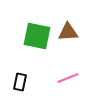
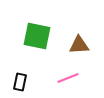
brown triangle: moved 11 px right, 13 px down
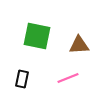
black rectangle: moved 2 px right, 3 px up
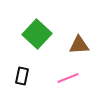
green square: moved 2 px up; rotated 32 degrees clockwise
black rectangle: moved 3 px up
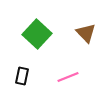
brown triangle: moved 7 px right, 12 px up; rotated 50 degrees clockwise
pink line: moved 1 px up
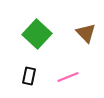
black rectangle: moved 7 px right
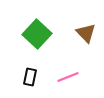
black rectangle: moved 1 px right, 1 px down
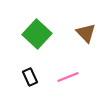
black rectangle: rotated 36 degrees counterclockwise
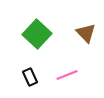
pink line: moved 1 px left, 2 px up
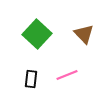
brown triangle: moved 2 px left, 1 px down
black rectangle: moved 1 px right, 2 px down; rotated 30 degrees clockwise
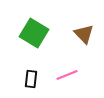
green square: moved 3 px left, 1 px up; rotated 12 degrees counterclockwise
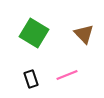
black rectangle: rotated 24 degrees counterclockwise
